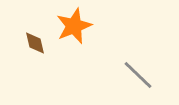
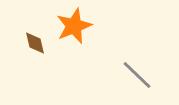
gray line: moved 1 px left
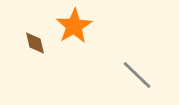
orange star: rotated 9 degrees counterclockwise
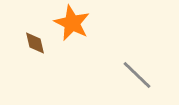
orange star: moved 2 px left, 3 px up; rotated 15 degrees counterclockwise
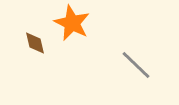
gray line: moved 1 px left, 10 px up
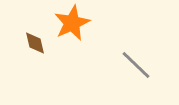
orange star: rotated 21 degrees clockwise
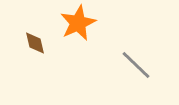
orange star: moved 6 px right
